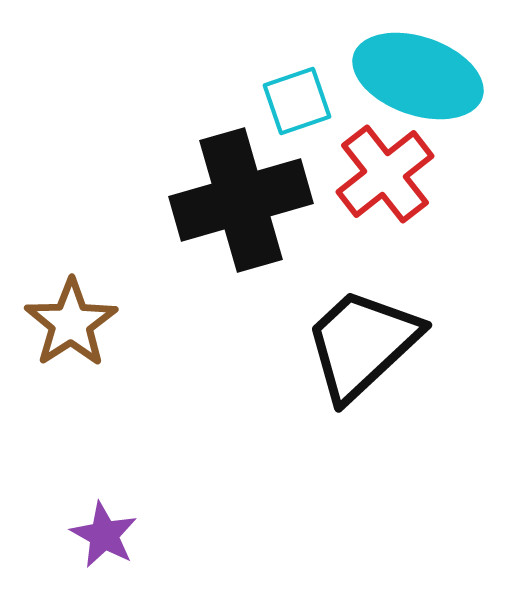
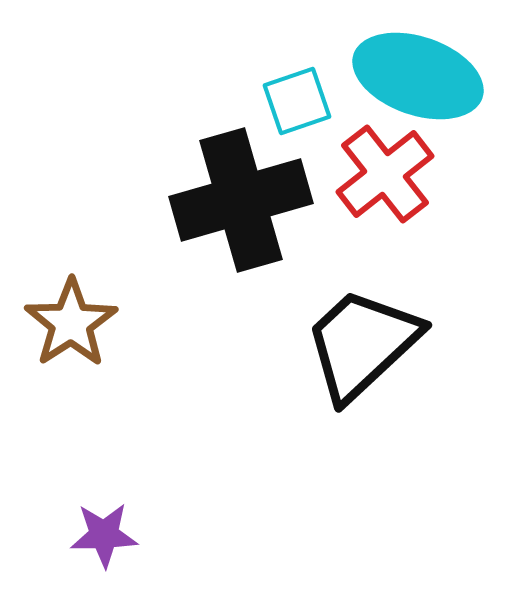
purple star: rotated 30 degrees counterclockwise
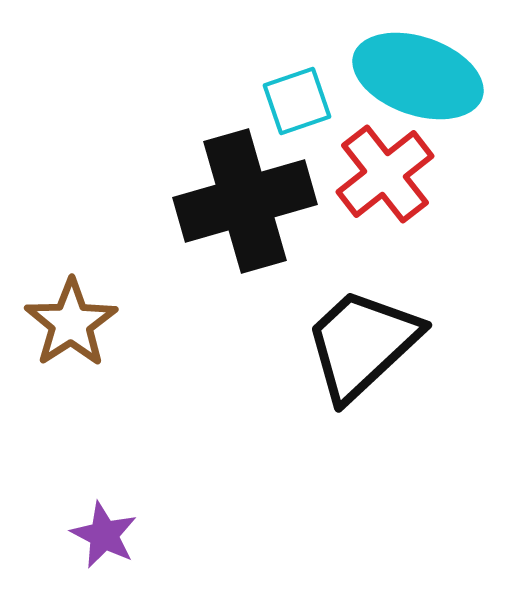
black cross: moved 4 px right, 1 px down
purple star: rotated 28 degrees clockwise
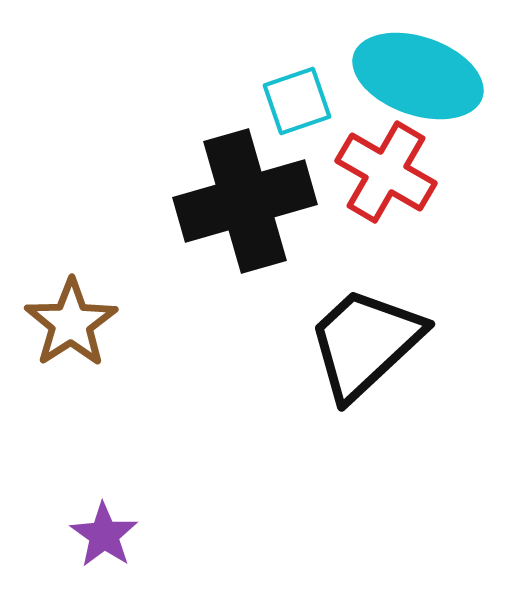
red cross: moved 1 px right, 2 px up; rotated 22 degrees counterclockwise
black trapezoid: moved 3 px right, 1 px up
purple star: rotated 8 degrees clockwise
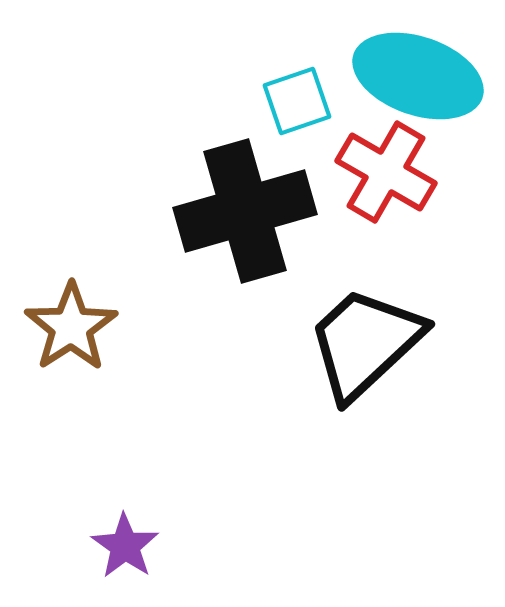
black cross: moved 10 px down
brown star: moved 4 px down
purple star: moved 21 px right, 11 px down
